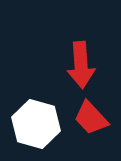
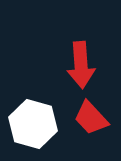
white hexagon: moved 3 px left
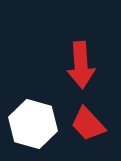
red trapezoid: moved 3 px left, 6 px down
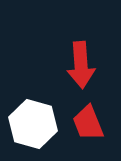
red trapezoid: moved 1 px up; rotated 21 degrees clockwise
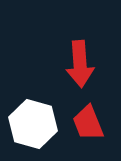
red arrow: moved 1 px left, 1 px up
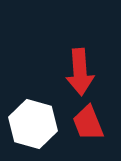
red arrow: moved 8 px down
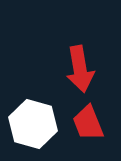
red arrow: moved 3 px up; rotated 6 degrees counterclockwise
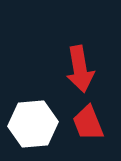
white hexagon: rotated 21 degrees counterclockwise
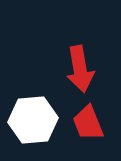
white hexagon: moved 4 px up
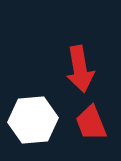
red trapezoid: moved 3 px right
